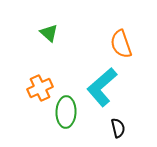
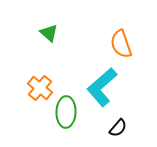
orange cross: rotated 25 degrees counterclockwise
black semicircle: rotated 54 degrees clockwise
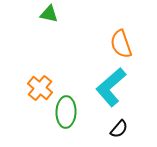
green triangle: moved 19 px up; rotated 30 degrees counterclockwise
cyan L-shape: moved 9 px right
black semicircle: moved 1 px right, 1 px down
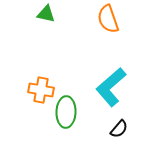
green triangle: moved 3 px left
orange semicircle: moved 13 px left, 25 px up
orange cross: moved 1 px right, 2 px down; rotated 30 degrees counterclockwise
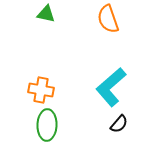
green ellipse: moved 19 px left, 13 px down
black semicircle: moved 5 px up
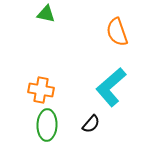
orange semicircle: moved 9 px right, 13 px down
black semicircle: moved 28 px left
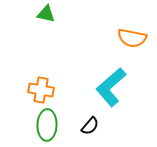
orange semicircle: moved 15 px right, 6 px down; rotated 60 degrees counterclockwise
black semicircle: moved 1 px left, 2 px down
